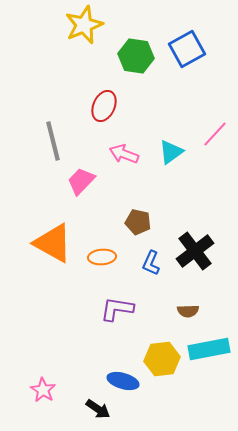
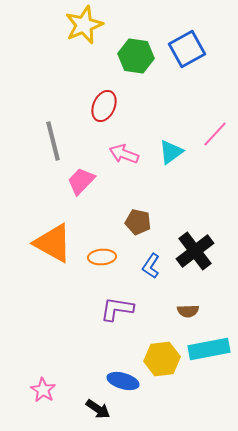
blue L-shape: moved 3 px down; rotated 10 degrees clockwise
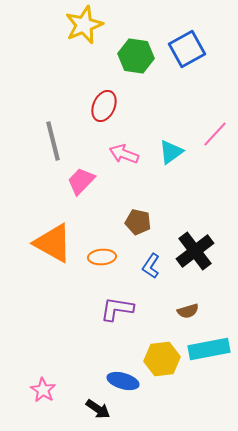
brown semicircle: rotated 15 degrees counterclockwise
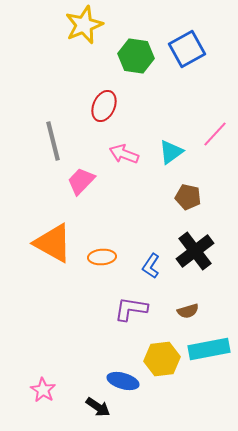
brown pentagon: moved 50 px right, 25 px up
purple L-shape: moved 14 px right
black arrow: moved 2 px up
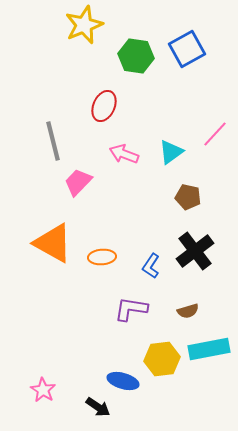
pink trapezoid: moved 3 px left, 1 px down
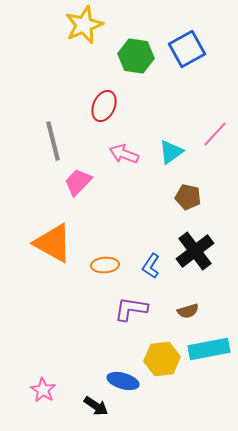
orange ellipse: moved 3 px right, 8 px down
black arrow: moved 2 px left, 1 px up
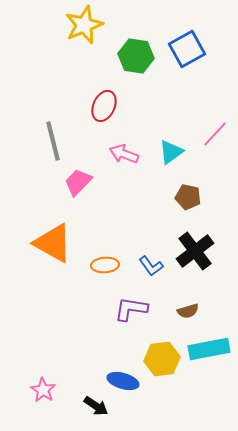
blue L-shape: rotated 70 degrees counterclockwise
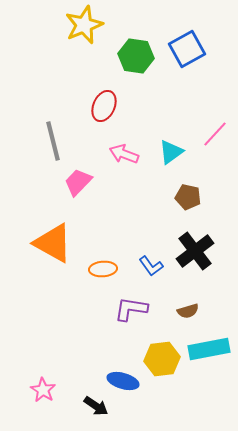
orange ellipse: moved 2 px left, 4 px down
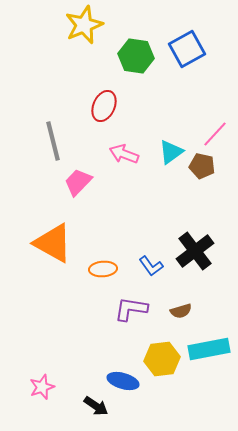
brown pentagon: moved 14 px right, 31 px up
brown semicircle: moved 7 px left
pink star: moved 1 px left, 3 px up; rotated 20 degrees clockwise
